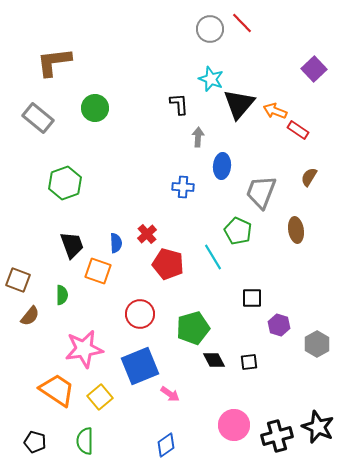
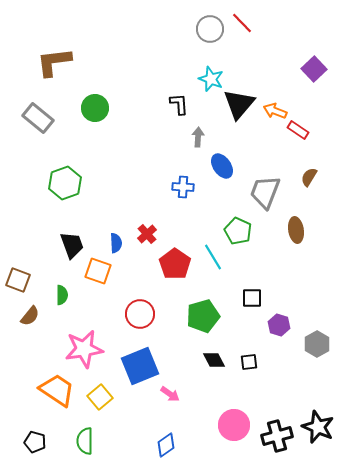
blue ellipse at (222, 166): rotated 40 degrees counterclockwise
gray trapezoid at (261, 192): moved 4 px right
red pentagon at (168, 264): moved 7 px right; rotated 20 degrees clockwise
green pentagon at (193, 328): moved 10 px right, 12 px up
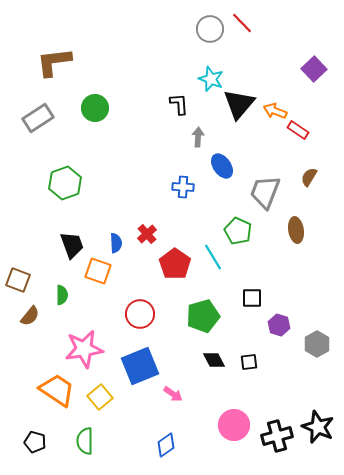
gray rectangle at (38, 118): rotated 72 degrees counterclockwise
pink arrow at (170, 394): moved 3 px right
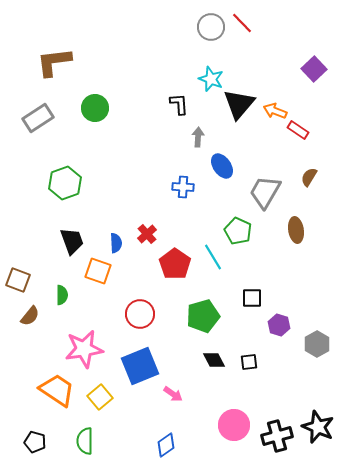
gray circle at (210, 29): moved 1 px right, 2 px up
gray trapezoid at (265, 192): rotated 9 degrees clockwise
black trapezoid at (72, 245): moved 4 px up
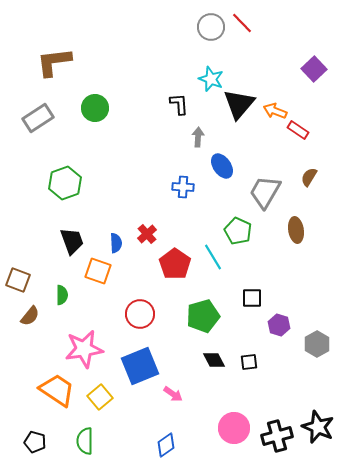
pink circle at (234, 425): moved 3 px down
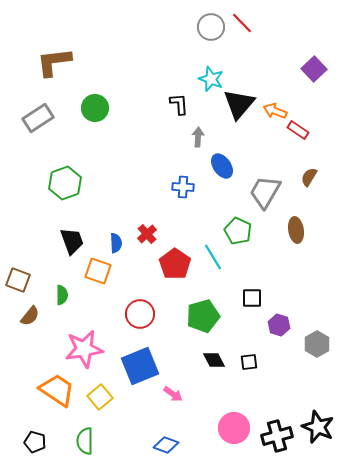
blue diamond at (166, 445): rotated 55 degrees clockwise
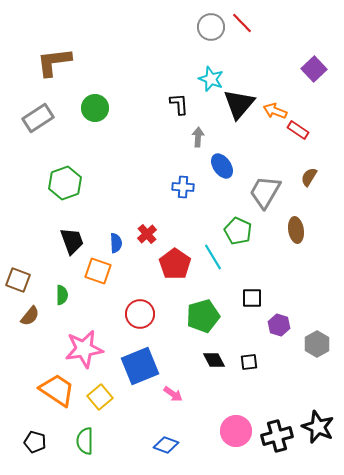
pink circle at (234, 428): moved 2 px right, 3 px down
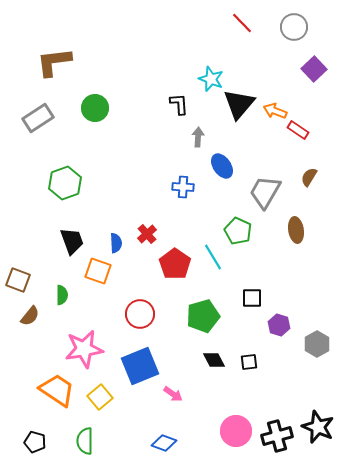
gray circle at (211, 27): moved 83 px right
blue diamond at (166, 445): moved 2 px left, 2 px up
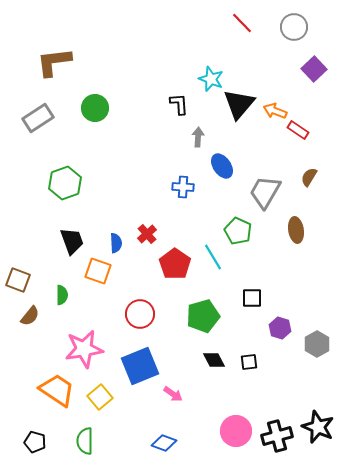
purple hexagon at (279, 325): moved 1 px right, 3 px down
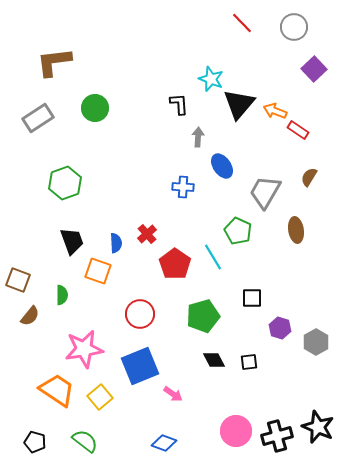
gray hexagon at (317, 344): moved 1 px left, 2 px up
green semicircle at (85, 441): rotated 128 degrees clockwise
